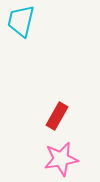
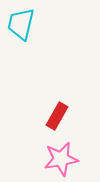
cyan trapezoid: moved 3 px down
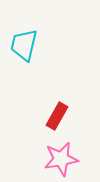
cyan trapezoid: moved 3 px right, 21 px down
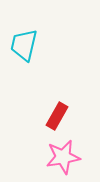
pink star: moved 2 px right, 2 px up
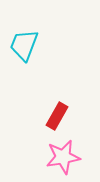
cyan trapezoid: rotated 8 degrees clockwise
